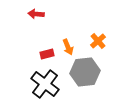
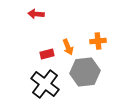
orange cross: rotated 35 degrees clockwise
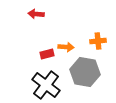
orange arrow: moved 2 px left; rotated 63 degrees counterclockwise
gray hexagon: rotated 16 degrees clockwise
black cross: moved 1 px right, 1 px down
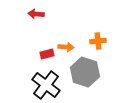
gray hexagon: rotated 8 degrees clockwise
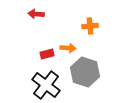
orange cross: moved 8 px left, 15 px up
orange arrow: moved 2 px right, 1 px down
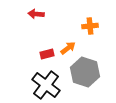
orange arrow: rotated 42 degrees counterclockwise
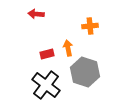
orange arrow: rotated 63 degrees counterclockwise
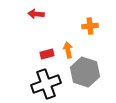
orange arrow: moved 2 px down
black cross: moved 1 px up; rotated 32 degrees clockwise
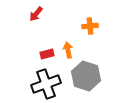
red arrow: rotated 56 degrees counterclockwise
gray hexagon: moved 1 px right, 4 px down
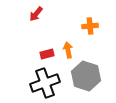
black cross: moved 1 px left, 1 px up
